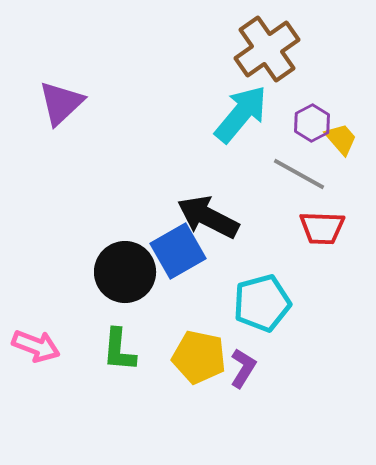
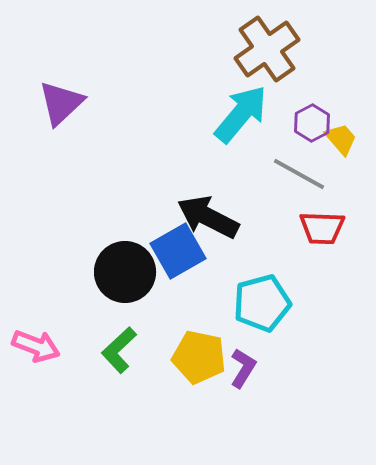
green L-shape: rotated 42 degrees clockwise
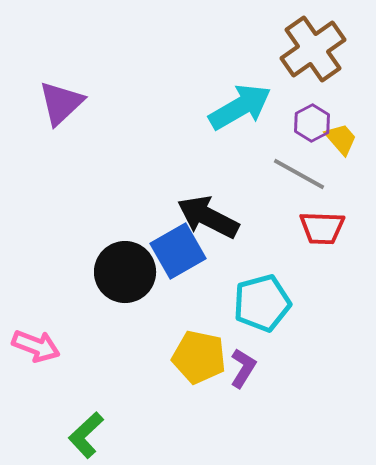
brown cross: moved 46 px right
cyan arrow: moved 1 px left, 7 px up; rotated 20 degrees clockwise
green L-shape: moved 33 px left, 85 px down
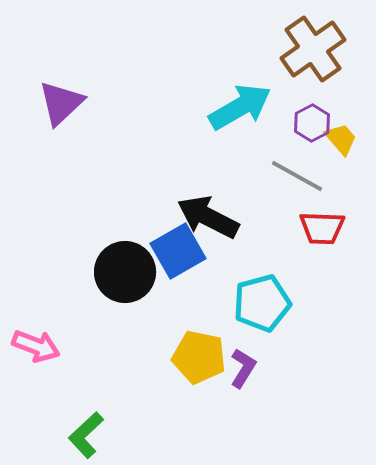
gray line: moved 2 px left, 2 px down
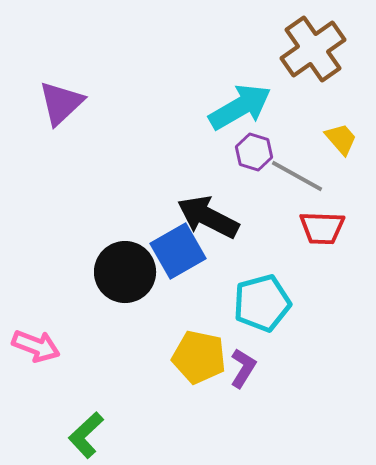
purple hexagon: moved 58 px left, 29 px down; rotated 15 degrees counterclockwise
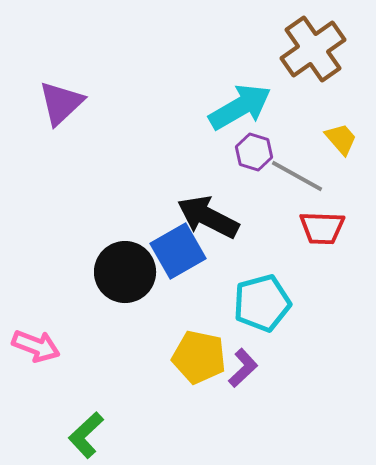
purple L-shape: rotated 15 degrees clockwise
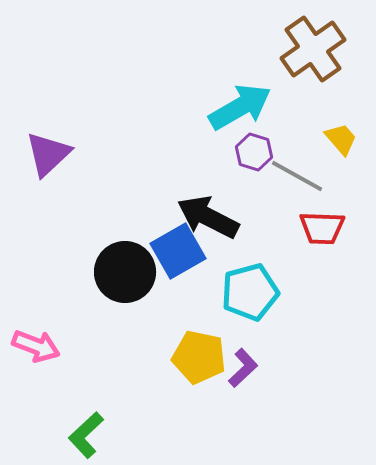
purple triangle: moved 13 px left, 51 px down
cyan pentagon: moved 12 px left, 11 px up
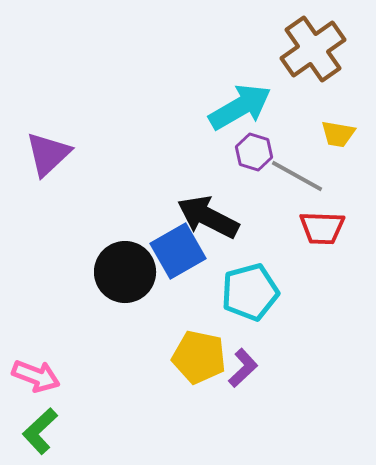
yellow trapezoid: moved 3 px left, 5 px up; rotated 141 degrees clockwise
pink arrow: moved 30 px down
green L-shape: moved 46 px left, 4 px up
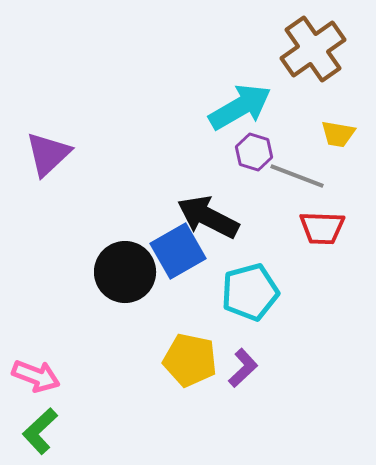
gray line: rotated 8 degrees counterclockwise
yellow pentagon: moved 9 px left, 3 px down
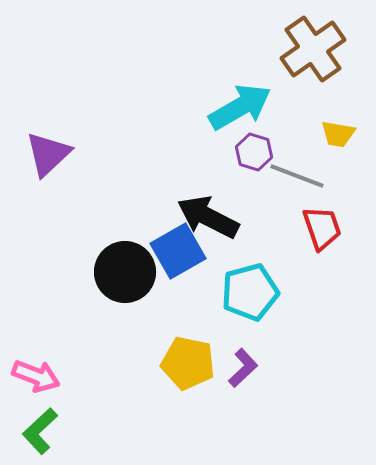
red trapezoid: rotated 111 degrees counterclockwise
yellow pentagon: moved 2 px left, 3 px down
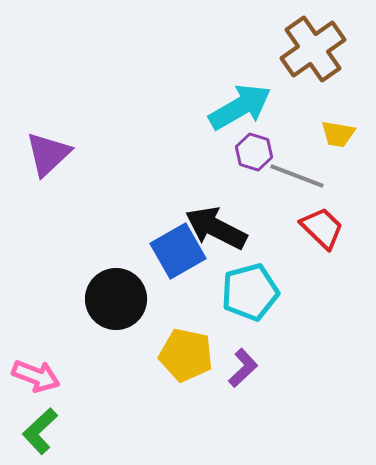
black arrow: moved 8 px right, 11 px down
red trapezoid: rotated 27 degrees counterclockwise
black circle: moved 9 px left, 27 px down
yellow pentagon: moved 2 px left, 8 px up
